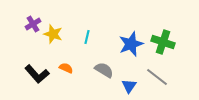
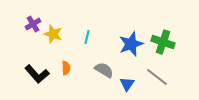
orange semicircle: rotated 64 degrees clockwise
blue triangle: moved 2 px left, 2 px up
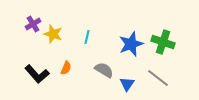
orange semicircle: rotated 24 degrees clockwise
gray line: moved 1 px right, 1 px down
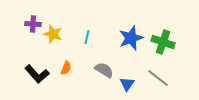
purple cross: rotated 35 degrees clockwise
blue star: moved 6 px up
